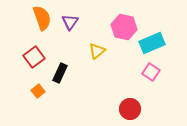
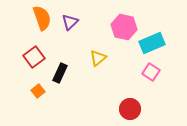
purple triangle: rotated 12 degrees clockwise
yellow triangle: moved 1 px right, 7 px down
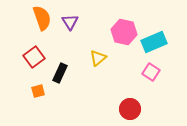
purple triangle: rotated 18 degrees counterclockwise
pink hexagon: moved 5 px down
cyan rectangle: moved 2 px right, 1 px up
orange square: rotated 24 degrees clockwise
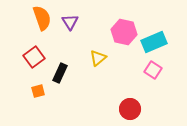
pink square: moved 2 px right, 2 px up
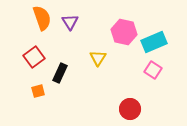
yellow triangle: rotated 18 degrees counterclockwise
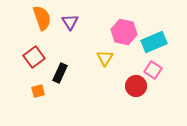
yellow triangle: moved 7 px right
red circle: moved 6 px right, 23 px up
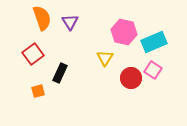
red square: moved 1 px left, 3 px up
red circle: moved 5 px left, 8 px up
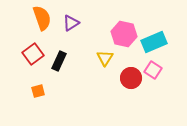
purple triangle: moved 1 px right, 1 px down; rotated 30 degrees clockwise
pink hexagon: moved 2 px down
black rectangle: moved 1 px left, 12 px up
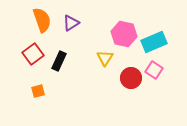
orange semicircle: moved 2 px down
pink square: moved 1 px right
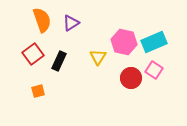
pink hexagon: moved 8 px down
yellow triangle: moved 7 px left, 1 px up
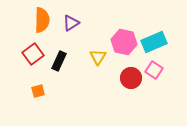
orange semicircle: rotated 20 degrees clockwise
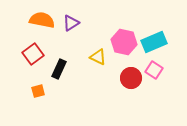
orange semicircle: rotated 80 degrees counterclockwise
yellow triangle: rotated 36 degrees counterclockwise
black rectangle: moved 8 px down
